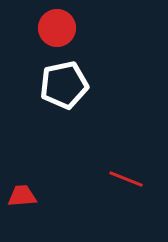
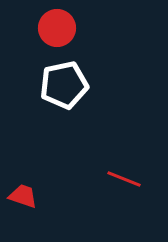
red line: moved 2 px left
red trapezoid: moved 1 px right; rotated 24 degrees clockwise
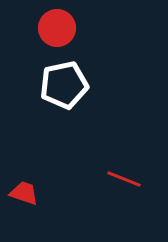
red trapezoid: moved 1 px right, 3 px up
